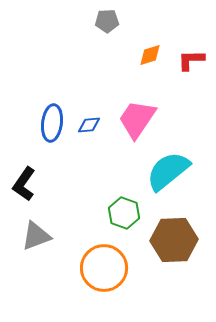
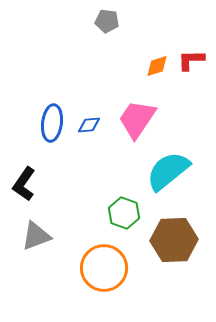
gray pentagon: rotated 10 degrees clockwise
orange diamond: moved 7 px right, 11 px down
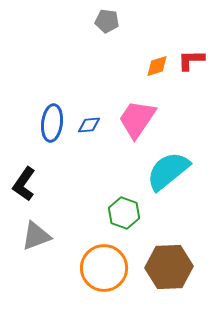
brown hexagon: moved 5 px left, 27 px down
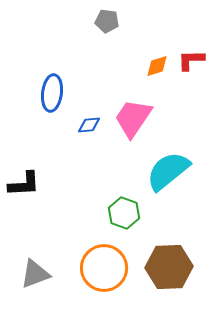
pink trapezoid: moved 4 px left, 1 px up
blue ellipse: moved 30 px up
black L-shape: rotated 128 degrees counterclockwise
gray triangle: moved 1 px left, 38 px down
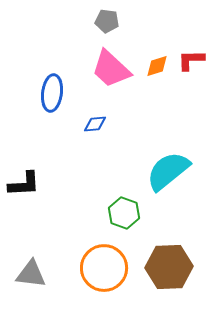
pink trapezoid: moved 22 px left, 49 px up; rotated 81 degrees counterclockwise
blue diamond: moved 6 px right, 1 px up
gray triangle: moved 4 px left; rotated 28 degrees clockwise
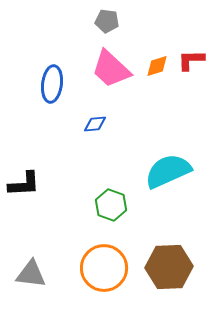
blue ellipse: moved 9 px up
cyan semicircle: rotated 15 degrees clockwise
green hexagon: moved 13 px left, 8 px up
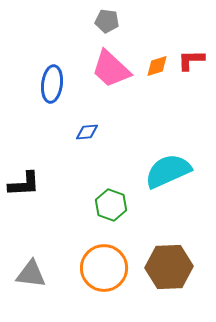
blue diamond: moved 8 px left, 8 px down
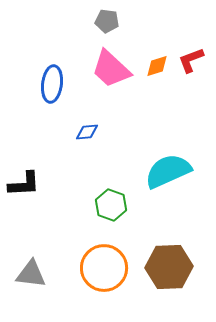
red L-shape: rotated 20 degrees counterclockwise
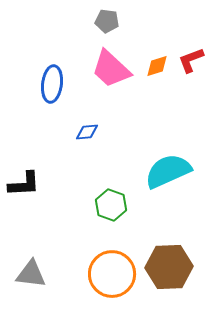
orange circle: moved 8 px right, 6 px down
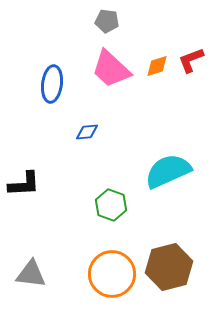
brown hexagon: rotated 12 degrees counterclockwise
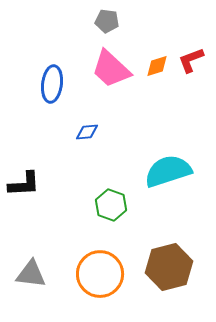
cyan semicircle: rotated 6 degrees clockwise
orange circle: moved 12 px left
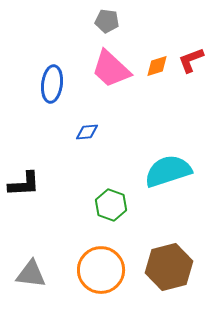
orange circle: moved 1 px right, 4 px up
